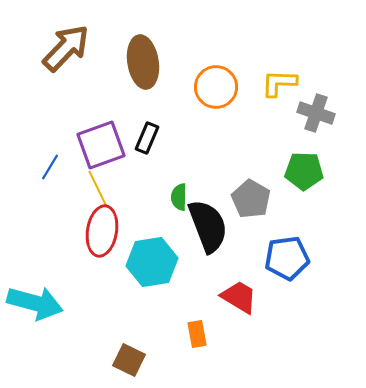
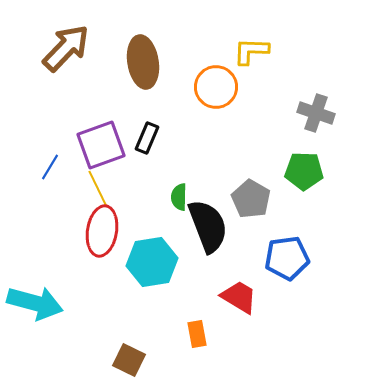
yellow L-shape: moved 28 px left, 32 px up
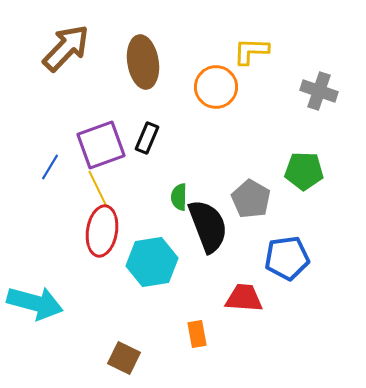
gray cross: moved 3 px right, 22 px up
red trapezoid: moved 5 px right, 1 px down; rotated 27 degrees counterclockwise
brown square: moved 5 px left, 2 px up
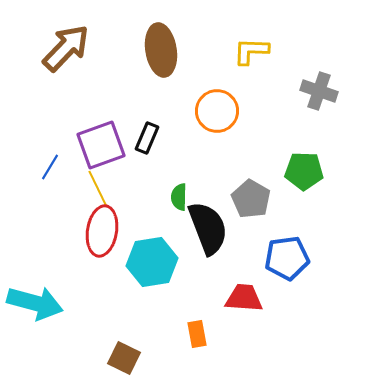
brown ellipse: moved 18 px right, 12 px up
orange circle: moved 1 px right, 24 px down
black semicircle: moved 2 px down
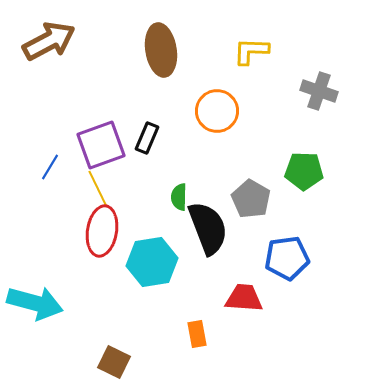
brown arrow: moved 17 px left, 7 px up; rotated 18 degrees clockwise
brown square: moved 10 px left, 4 px down
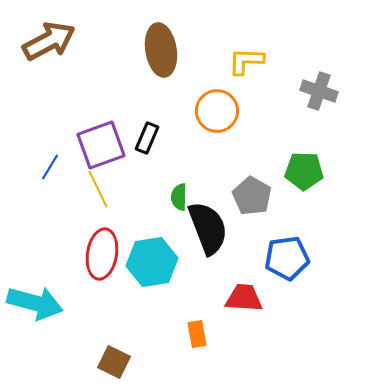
yellow L-shape: moved 5 px left, 10 px down
gray pentagon: moved 1 px right, 3 px up
red ellipse: moved 23 px down
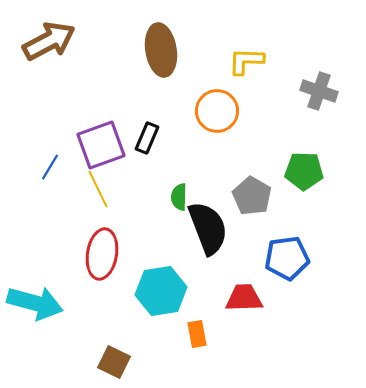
cyan hexagon: moved 9 px right, 29 px down
red trapezoid: rotated 6 degrees counterclockwise
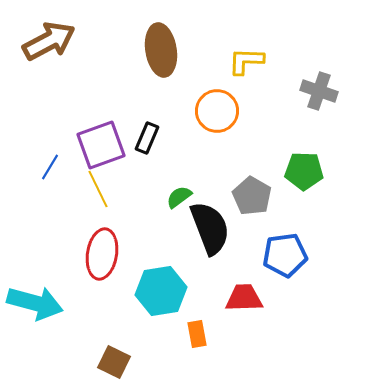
green semicircle: rotated 52 degrees clockwise
black semicircle: moved 2 px right
blue pentagon: moved 2 px left, 3 px up
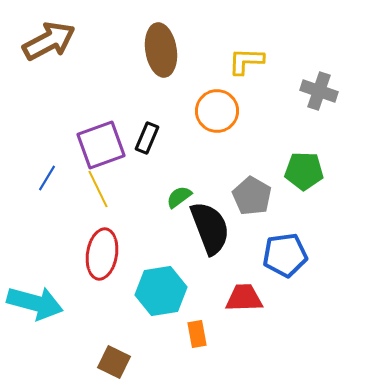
blue line: moved 3 px left, 11 px down
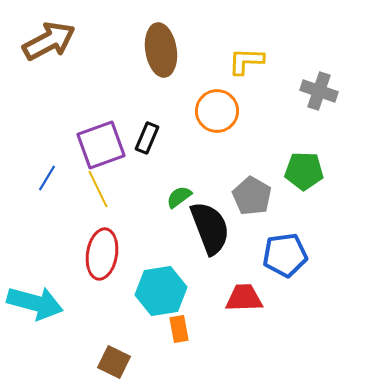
orange rectangle: moved 18 px left, 5 px up
